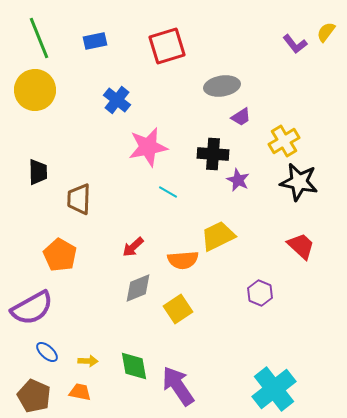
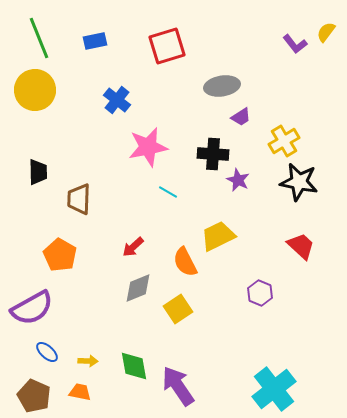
orange semicircle: moved 2 px right, 2 px down; rotated 68 degrees clockwise
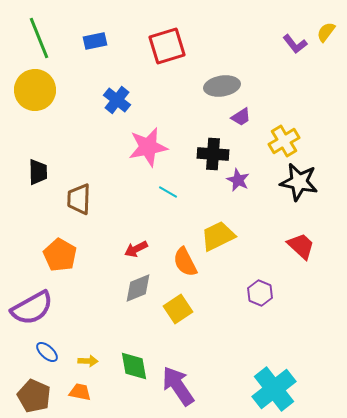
red arrow: moved 3 px right, 2 px down; rotated 15 degrees clockwise
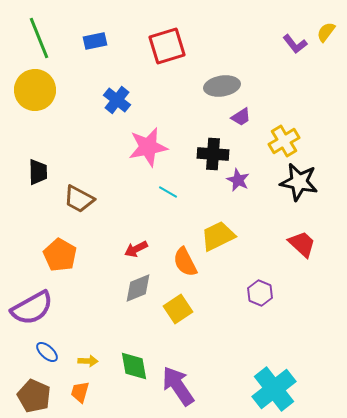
brown trapezoid: rotated 64 degrees counterclockwise
red trapezoid: moved 1 px right, 2 px up
orange trapezoid: rotated 85 degrees counterclockwise
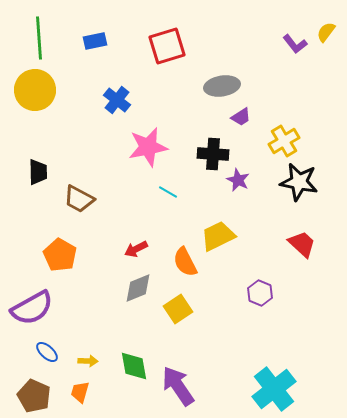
green line: rotated 18 degrees clockwise
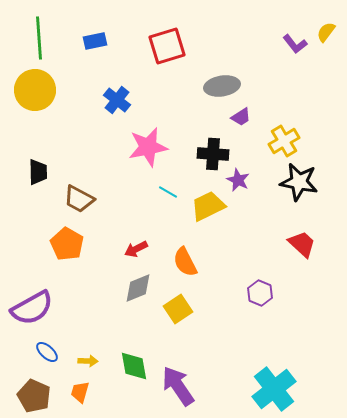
yellow trapezoid: moved 10 px left, 30 px up
orange pentagon: moved 7 px right, 11 px up
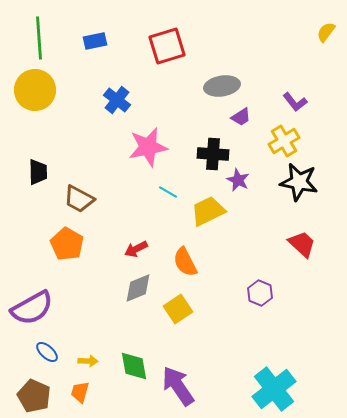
purple L-shape: moved 58 px down
yellow trapezoid: moved 5 px down
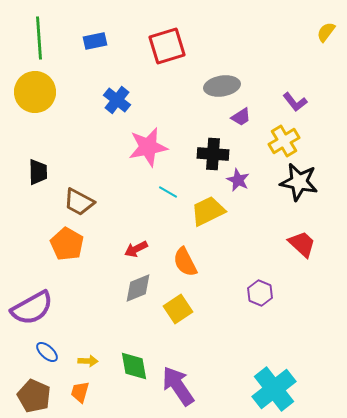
yellow circle: moved 2 px down
brown trapezoid: moved 3 px down
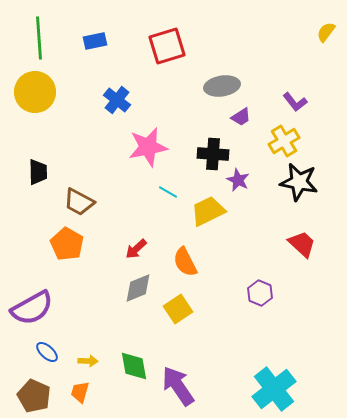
red arrow: rotated 15 degrees counterclockwise
